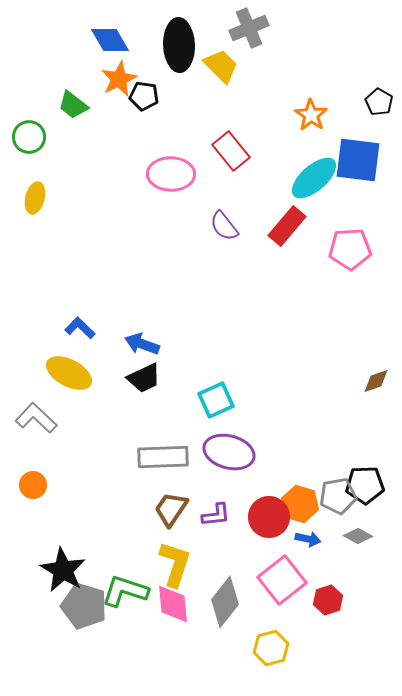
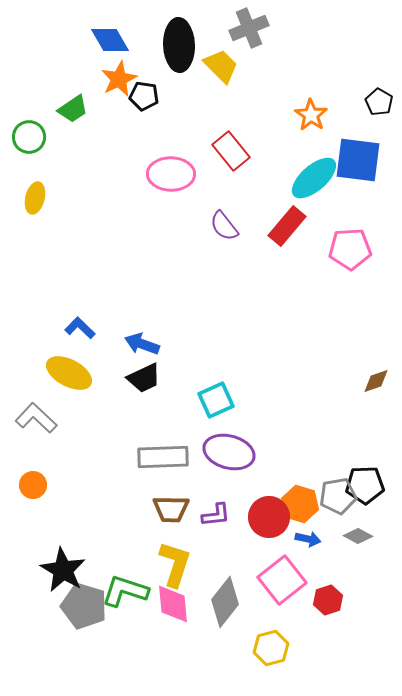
green trapezoid at (73, 105): moved 4 px down; rotated 72 degrees counterclockwise
brown trapezoid at (171, 509): rotated 123 degrees counterclockwise
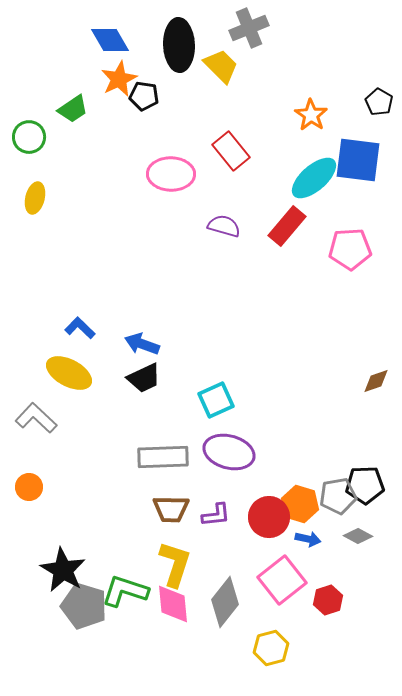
purple semicircle at (224, 226): rotated 144 degrees clockwise
orange circle at (33, 485): moved 4 px left, 2 px down
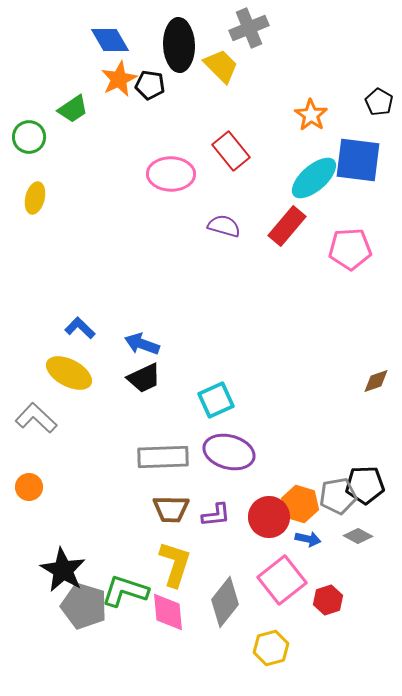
black pentagon at (144, 96): moved 6 px right, 11 px up
pink diamond at (173, 604): moved 5 px left, 8 px down
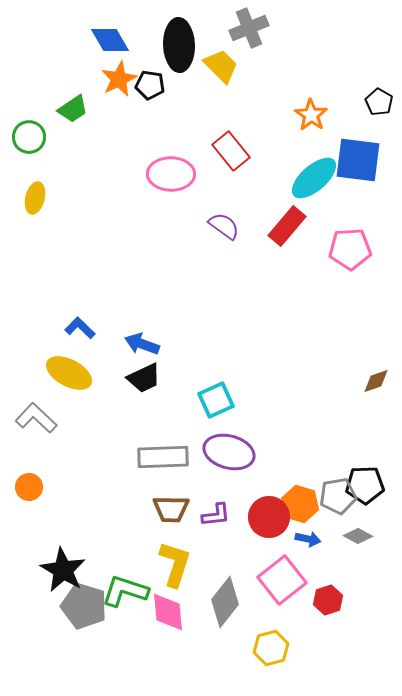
purple semicircle at (224, 226): rotated 20 degrees clockwise
